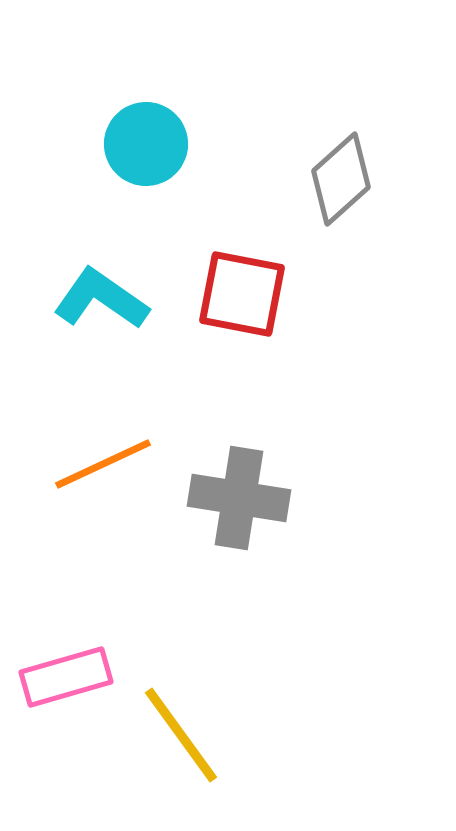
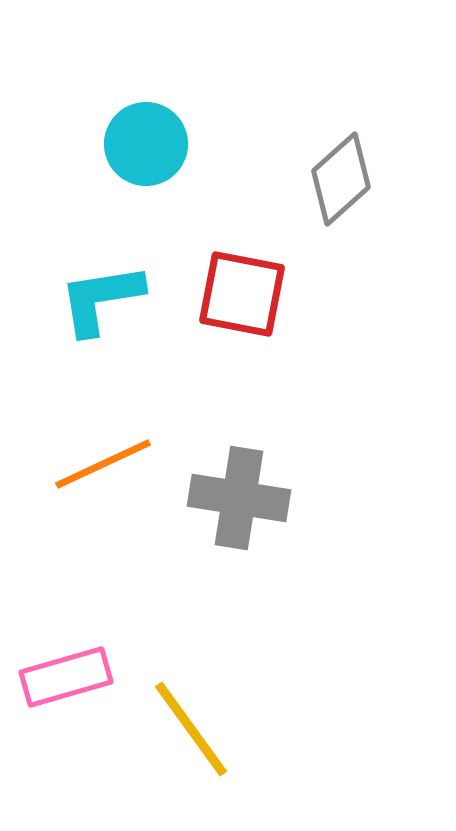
cyan L-shape: rotated 44 degrees counterclockwise
yellow line: moved 10 px right, 6 px up
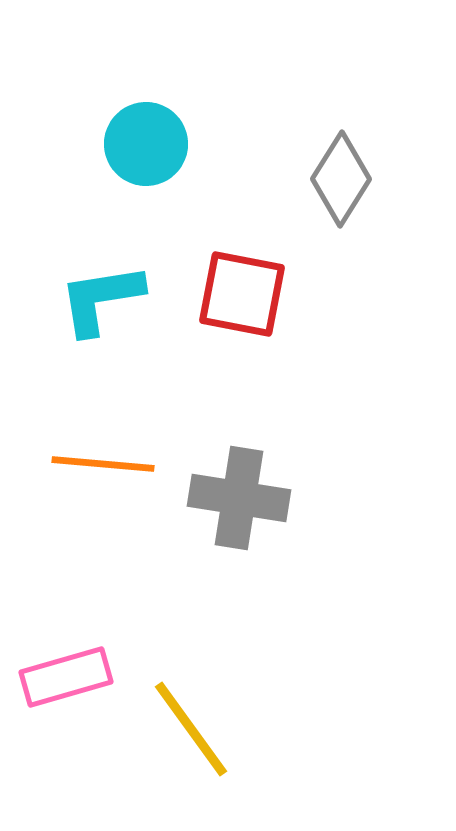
gray diamond: rotated 16 degrees counterclockwise
orange line: rotated 30 degrees clockwise
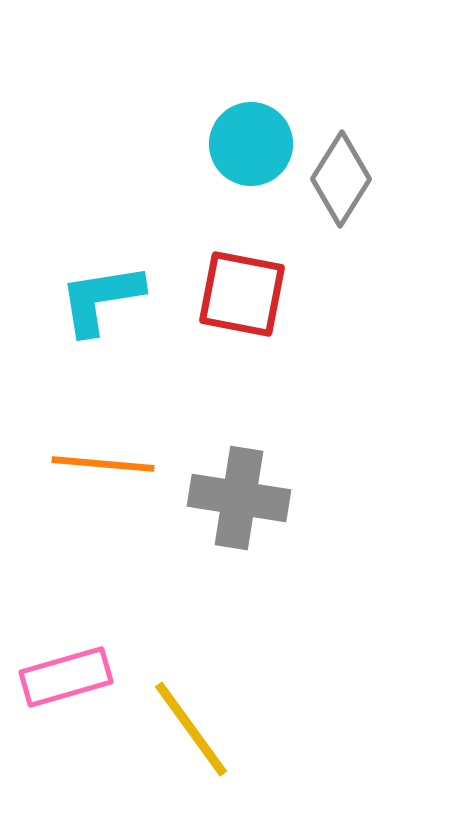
cyan circle: moved 105 px right
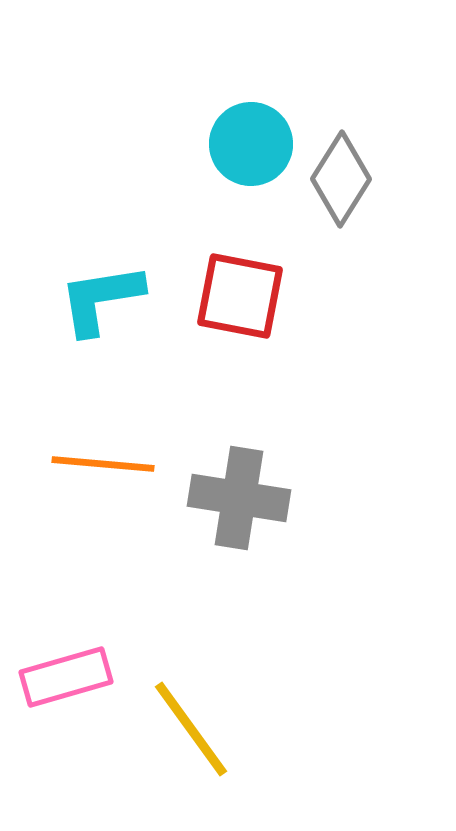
red square: moved 2 px left, 2 px down
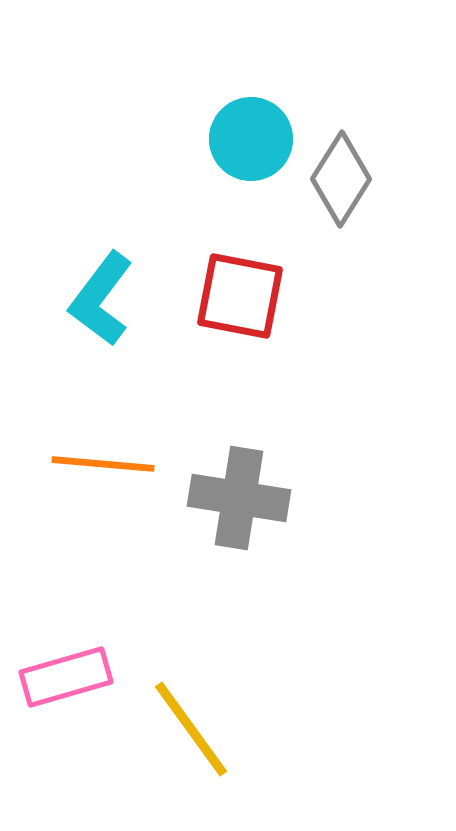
cyan circle: moved 5 px up
cyan L-shape: rotated 44 degrees counterclockwise
